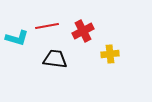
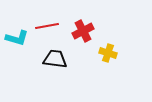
yellow cross: moved 2 px left, 1 px up; rotated 24 degrees clockwise
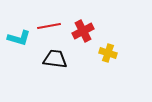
red line: moved 2 px right
cyan L-shape: moved 2 px right
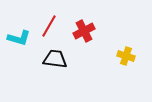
red line: rotated 50 degrees counterclockwise
red cross: moved 1 px right
yellow cross: moved 18 px right, 3 px down
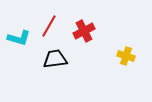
black trapezoid: rotated 15 degrees counterclockwise
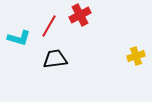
red cross: moved 4 px left, 16 px up
yellow cross: moved 10 px right; rotated 36 degrees counterclockwise
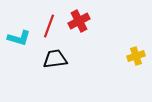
red cross: moved 1 px left, 6 px down
red line: rotated 10 degrees counterclockwise
